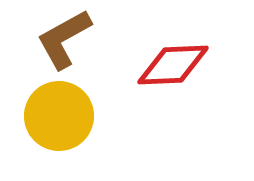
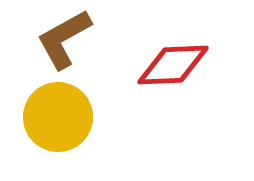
yellow circle: moved 1 px left, 1 px down
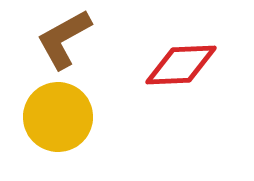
red diamond: moved 8 px right
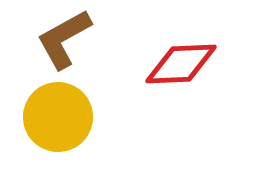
red diamond: moved 1 px up
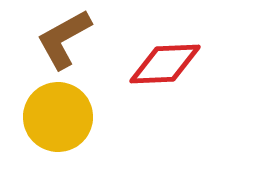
red diamond: moved 16 px left
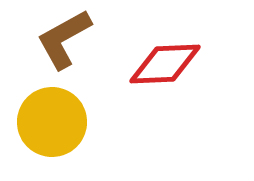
yellow circle: moved 6 px left, 5 px down
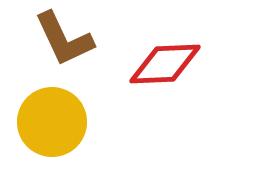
brown L-shape: rotated 86 degrees counterclockwise
